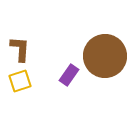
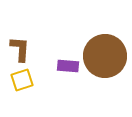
purple rectangle: moved 1 px left, 9 px up; rotated 60 degrees clockwise
yellow square: moved 2 px right, 1 px up
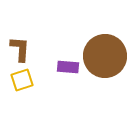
purple rectangle: moved 1 px down
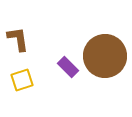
brown L-shape: moved 2 px left, 10 px up; rotated 12 degrees counterclockwise
purple rectangle: rotated 40 degrees clockwise
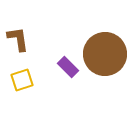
brown circle: moved 2 px up
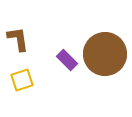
purple rectangle: moved 1 px left, 7 px up
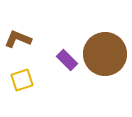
brown L-shape: rotated 60 degrees counterclockwise
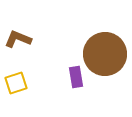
purple rectangle: moved 9 px right, 17 px down; rotated 35 degrees clockwise
yellow square: moved 6 px left, 3 px down
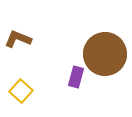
purple rectangle: rotated 25 degrees clockwise
yellow square: moved 5 px right, 8 px down; rotated 30 degrees counterclockwise
